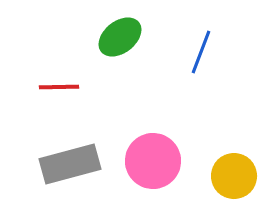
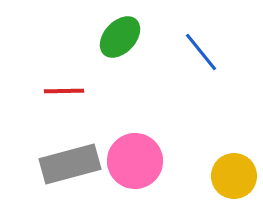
green ellipse: rotated 9 degrees counterclockwise
blue line: rotated 60 degrees counterclockwise
red line: moved 5 px right, 4 px down
pink circle: moved 18 px left
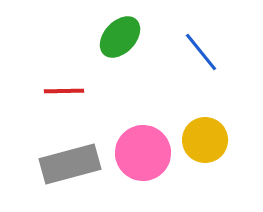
pink circle: moved 8 px right, 8 px up
yellow circle: moved 29 px left, 36 px up
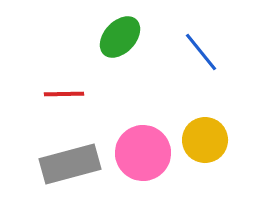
red line: moved 3 px down
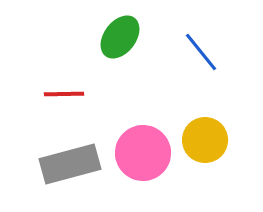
green ellipse: rotated 6 degrees counterclockwise
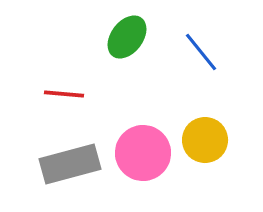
green ellipse: moved 7 px right
red line: rotated 6 degrees clockwise
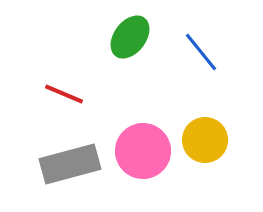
green ellipse: moved 3 px right
red line: rotated 18 degrees clockwise
pink circle: moved 2 px up
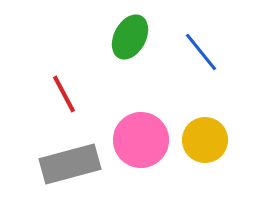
green ellipse: rotated 9 degrees counterclockwise
red line: rotated 39 degrees clockwise
pink circle: moved 2 px left, 11 px up
